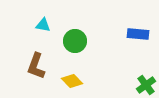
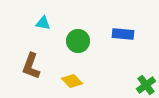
cyan triangle: moved 2 px up
blue rectangle: moved 15 px left
green circle: moved 3 px right
brown L-shape: moved 5 px left
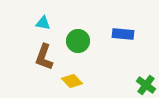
brown L-shape: moved 13 px right, 9 px up
green cross: rotated 18 degrees counterclockwise
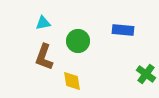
cyan triangle: rotated 21 degrees counterclockwise
blue rectangle: moved 4 px up
yellow diamond: rotated 35 degrees clockwise
green cross: moved 11 px up
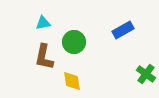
blue rectangle: rotated 35 degrees counterclockwise
green circle: moved 4 px left, 1 px down
brown L-shape: rotated 8 degrees counterclockwise
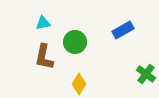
green circle: moved 1 px right
yellow diamond: moved 7 px right, 3 px down; rotated 40 degrees clockwise
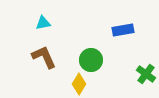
blue rectangle: rotated 20 degrees clockwise
green circle: moved 16 px right, 18 px down
brown L-shape: rotated 144 degrees clockwise
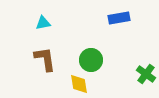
blue rectangle: moved 4 px left, 12 px up
brown L-shape: moved 1 px right, 2 px down; rotated 16 degrees clockwise
yellow diamond: rotated 40 degrees counterclockwise
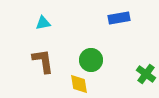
brown L-shape: moved 2 px left, 2 px down
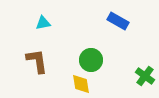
blue rectangle: moved 1 px left, 3 px down; rotated 40 degrees clockwise
brown L-shape: moved 6 px left
green cross: moved 1 px left, 2 px down
yellow diamond: moved 2 px right
